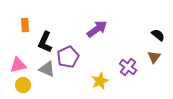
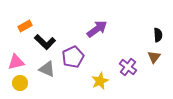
orange rectangle: moved 1 px down; rotated 64 degrees clockwise
black semicircle: rotated 48 degrees clockwise
black L-shape: rotated 70 degrees counterclockwise
purple pentagon: moved 5 px right
pink triangle: moved 2 px left, 3 px up
yellow circle: moved 3 px left, 2 px up
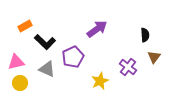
black semicircle: moved 13 px left
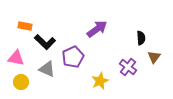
orange rectangle: rotated 40 degrees clockwise
black semicircle: moved 4 px left, 3 px down
pink triangle: moved 4 px up; rotated 24 degrees clockwise
yellow circle: moved 1 px right, 1 px up
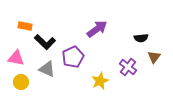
black semicircle: rotated 88 degrees clockwise
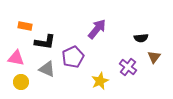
purple arrow: rotated 15 degrees counterclockwise
black L-shape: rotated 35 degrees counterclockwise
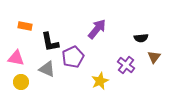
black L-shape: moved 5 px right; rotated 70 degrees clockwise
purple cross: moved 2 px left, 2 px up
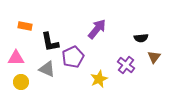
pink triangle: rotated 12 degrees counterclockwise
yellow star: moved 1 px left, 2 px up
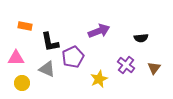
purple arrow: moved 2 px right, 2 px down; rotated 30 degrees clockwise
brown triangle: moved 11 px down
yellow circle: moved 1 px right, 1 px down
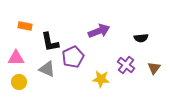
yellow star: moved 2 px right; rotated 30 degrees clockwise
yellow circle: moved 3 px left, 1 px up
